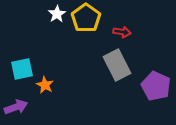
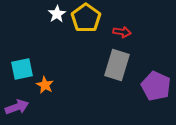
gray rectangle: rotated 44 degrees clockwise
purple arrow: moved 1 px right
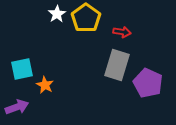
purple pentagon: moved 8 px left, 3 px up
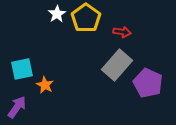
gray rectangle: rotated 24 degrees clockwise
purple arrow: rotated 35 degrees counterclockwise
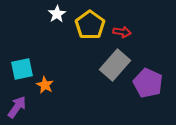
yellow pentagon: moved 4 px right, 7 px down
gray rectangle: moved 2 px left
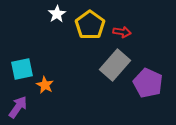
purple arrow: moved 1 px right
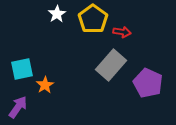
yellow pentagon: moved 3 px right, 6 px up
gray rectangle: moved 4 px left
orange star: rotated 12 degrees clockwise
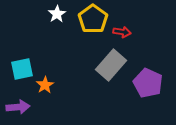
purple arrow: rotated 50 degrees clockwise
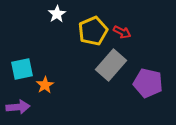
yellow pentagon: moved 12 px down; rotated 12 degrees clockwise
red arrow: rotated 18 degrees clockwise
purple pentagon: rotated 12 degrees counterclockwise
